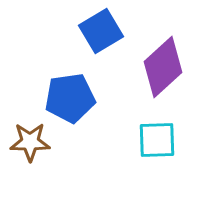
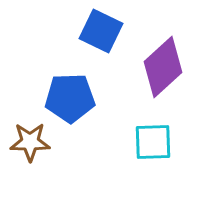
blue square: rotated 33 degrees counterclockwise
blue pentagon: rotated 6 degrees clockwise
cyan square: moved 4 px left, 2 px down
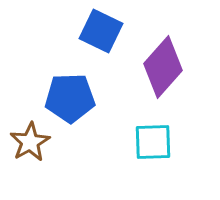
purple diamond: rotated 6 degrees counterclockwise
brown star: rotated 30 degrees counterclockwise
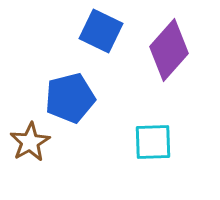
purple diamond: moved 6 px right, 17 px up
blue pentagon: rotated 12 degrees counterclockwise
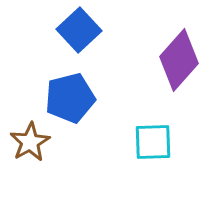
blue square: moved 22 px left, 1 px up; rotated 21 degrees clockwise
purple diamond: moved 10 px right, 10 px down
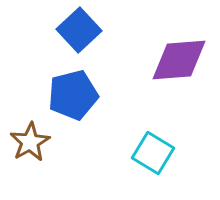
purple diamond: rotated 44 degrees clockwise
blue pentagon: moved 3 px right, 3 px up
cyan square: moved 11 px down; rotated 33 degrees clockwise
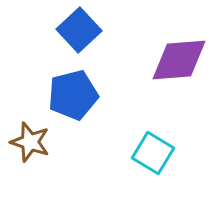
brown star: rotated 24 degrees counterclockwise
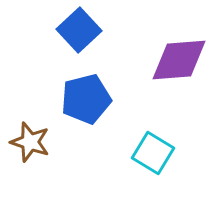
blue pentagon: moved 13 px right, 4 px down
